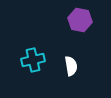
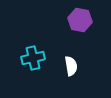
cyan cross: moved 2 px up
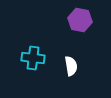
cyan cross: rotated 20 degrees clockwise
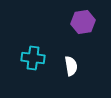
purple hexagon: moved 3 px right, 2 px down; rotated 20 degrees counterclockwise
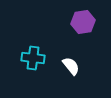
white semicircle: rotated 30 degrees counterclockwise
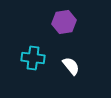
purple hexagon: moved 19 px left
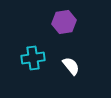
cyan cross: rotated 15 degrees counterclockwise
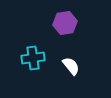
purple hexagon: moved 1 px right, 1 px down
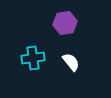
white semicircle: moved 4 px up
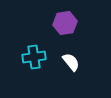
cyan cross: moved 1 px right, 1 px up
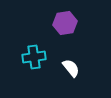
white semicircle: moved 6 px down
